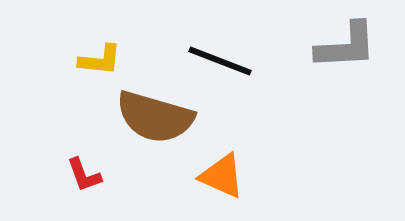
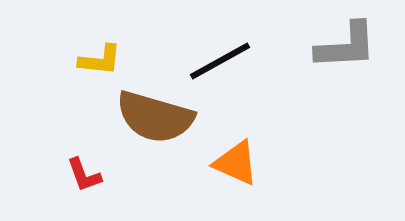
black line: rotated 50 degrees counterclockwise
orange triangle: moved 14 px right, 13 px up
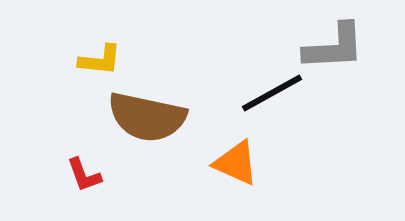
gray L-shape: moved 12 px left, 1 px down
black line: moved 52 px right, 32 px down
brown semicircle: moved 8 px left; rotated 4 degrees counterclockwise
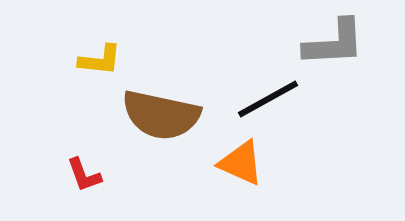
gray L-shape: moved 4 px up
black line: moved 4 px left, 6 px down
brown semicircle: moved 14 px right, 2 px up
orange triangle: moved 5 px right
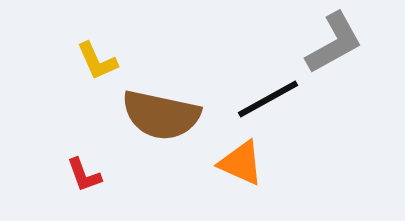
gray L-shape: rotated 26 degrees counterclockwise
yellow L-shape: moved 3 px left, 1 px down; rotated 60 degrees clockwise
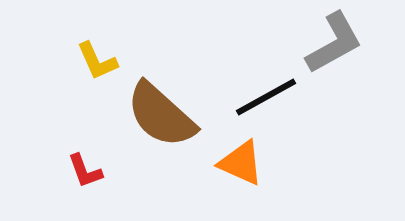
black line: moved 2 px left, 2 px up
brown semicircle: rotated 30 degrees clockwise
red L-shape: moved 1 px right, 4 px up
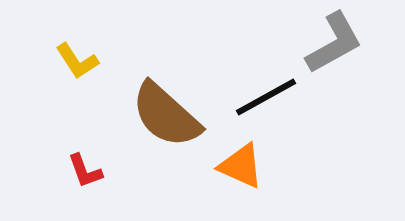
yellow L-shape: moved 20 px left; rotated 9 degrees counterclockwise
brown semicircle: moved 5 px right
orange triangle: moved 3 px down
